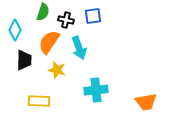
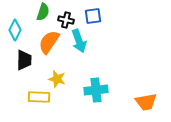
cyan arrow: moved 7 px up
yellow star: moved 9 px down
yellow rectangle: moved 4 px up
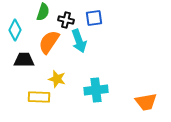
blue square: moved 1 px right, 2 px down
black trapezoid: rotated 90 degrees counterclockwise
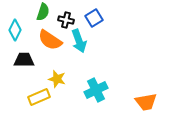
blue square: rotated 24 degrees counterclockwise
orange semicircle: moved 1 px right, 2 px up; rotated 90 degrees counterclockwise
cyan cross: rotated 20 degrees counterclockwise
yellow rectangle: rotated 25 degrees counterclockwise
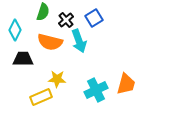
black cross: rotated 35 degrees clockwise
orange semicircle: moved 2 px down; rotated 20 degrees counterclockwise
black trapezoid: moved 1 px left, 1 px up
yellow star: rotated 12 degrees counterclockwise
yellow rectangle: moved 2 px right
orange trapezoid: moved 20 px left, 18 px up; rotated 65 degrees counterclockwise
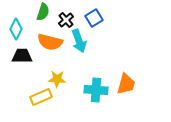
cyan diamond: moved 1 px right, 1 px up
black trapezoid: moved 1 px left, 3 px up
cyan cross: rotated 30 degrees clockwise
